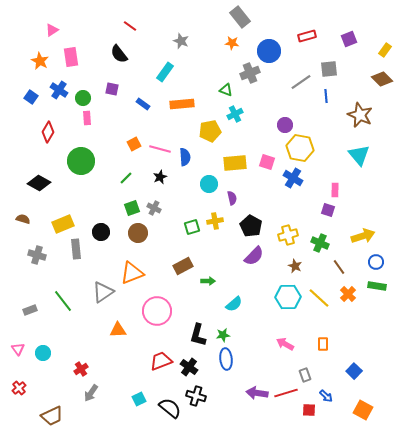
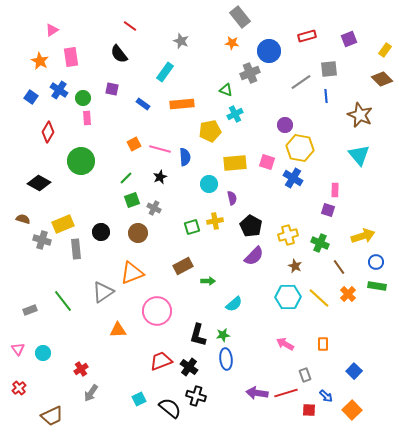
green square at (132, 208): moved 8 px up
gray cross at (37, 255): moved 5 px right, 15 px up
orange square at (363, 410): moved 11 px left; rotated 18 degrees clockwise
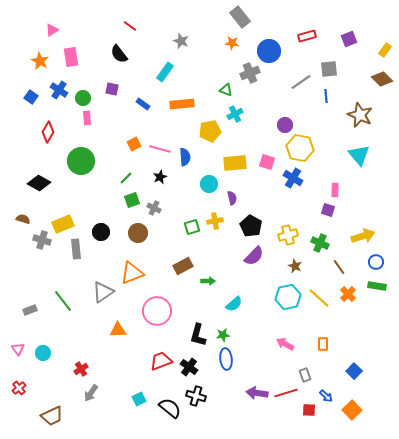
cyan hexagon at (288, 297): rotated 10 degrees counterclockwise
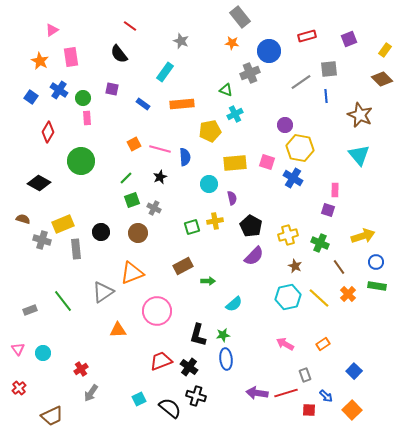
orange rectangle at (323, 344): rotated 56 degrees clockwise
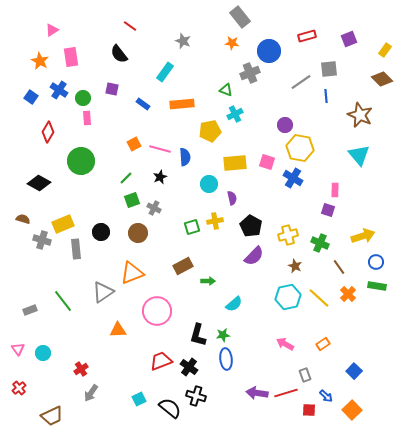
gray star at (181, 41): moved 2 px right
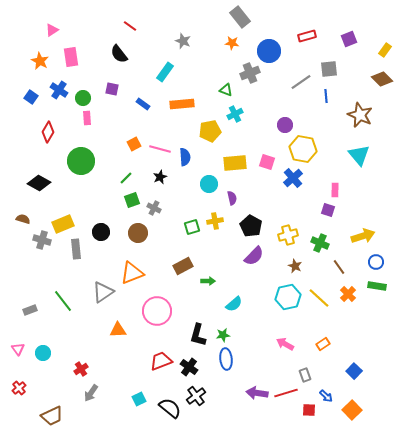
yellow hexagon at (300, 148): moved 3 px right, 1 px down
blue cross at (293, 178): rotated 18 degrees clockwise
black cross at (196, 396): rotated 36 degrees clockwise
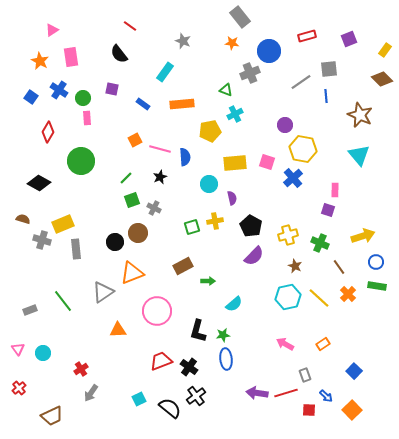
orange square at (134, 144): moved 1 px right, 4 px up
black circle at (101, 232): moved 14 px right, 10 px down
black L-shape at (198, 335): moved 4 px up
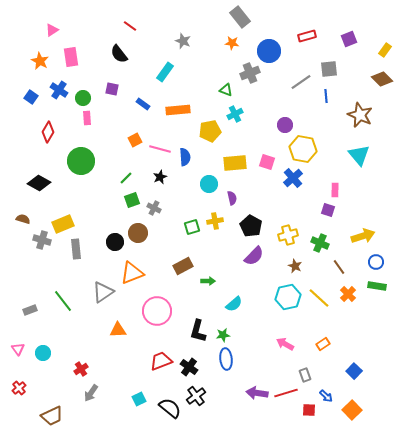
orange rectangle at (182, 104): moved 4 px left, 6 px down
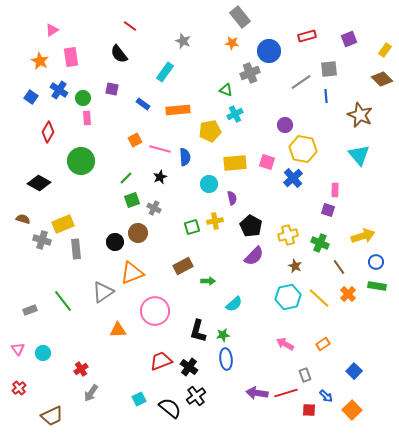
pink circle at (157, 311): moved 2 px left
